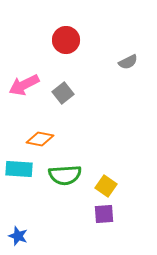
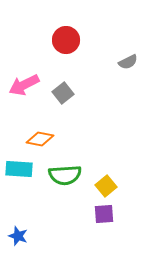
yellow square: rotated 15 degrees clockwise
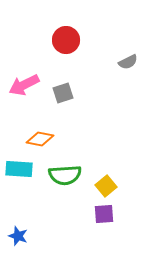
gray square: rotated 20 degrees clockwise
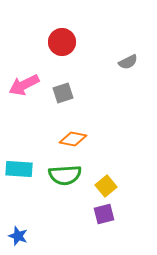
red circle: moved 4 px left, 2 px down
orange diamond: moved 33 px right
purple square: rotated 10 degrees counterclockwise
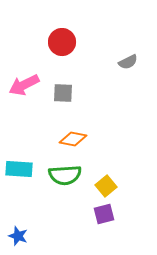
gray square: rotated 20 degrees clockwise
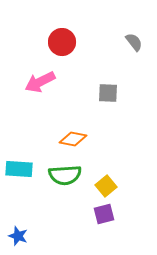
gray semicircle: moved 6 px right, 20 px up; rotated 102 degrees counterclockwise
pink arrow: moved 16 px right, 3 px up
gray square: moved 45 px right
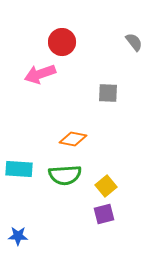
pink arrow: moved 8 px up; rotated 8 degrees clockwise
blue star: rotated 18 degrees counterclockwise
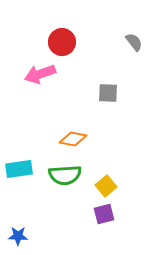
cyan rectangle: rotated 12 degrees counterclockwise
